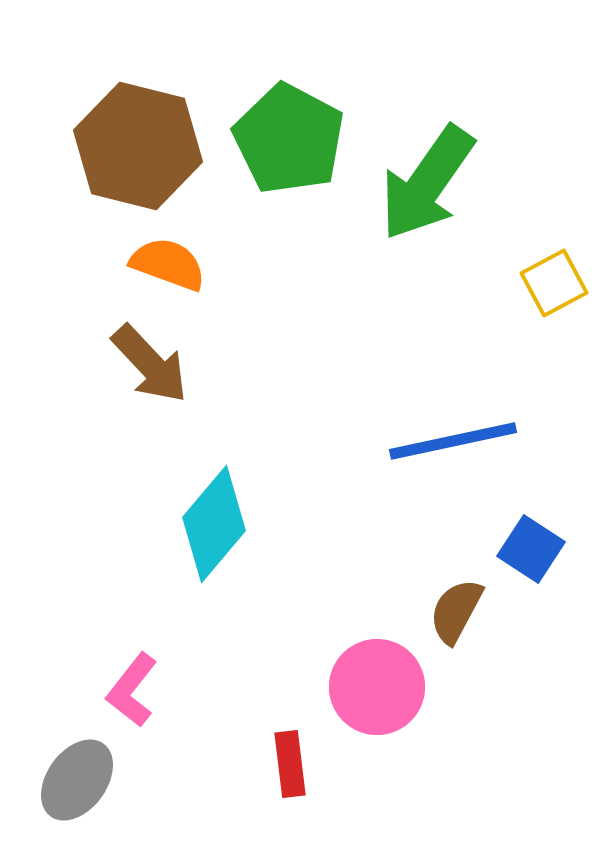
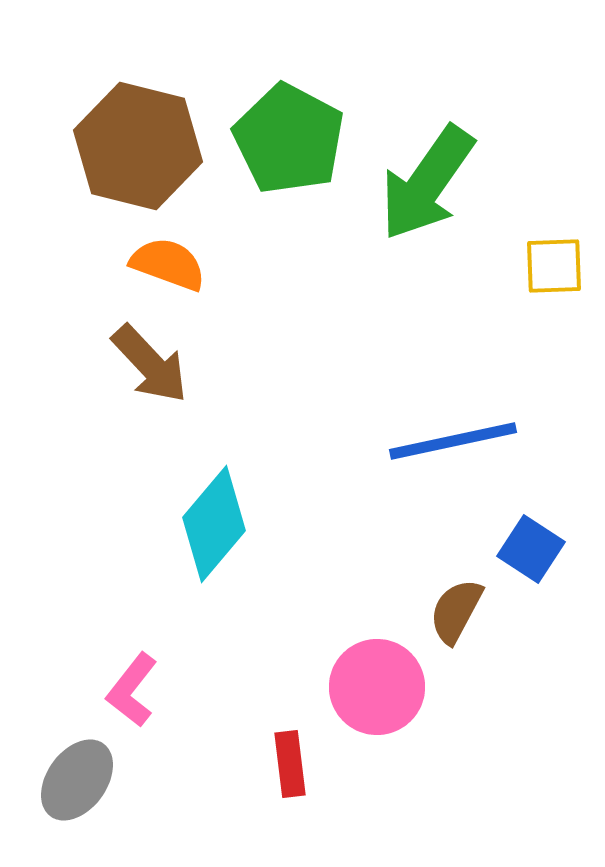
yellow square: moved 17 px up; rotated 26 degrees clockwise
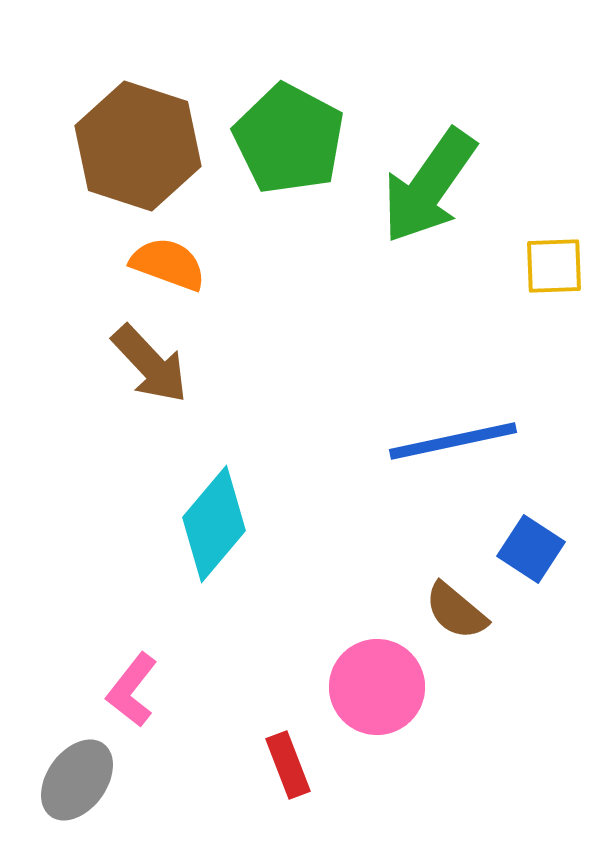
brown hexagon: rotated 4 degrees clockwise
green arrow: moved 2 px right, 3 px down
brown semicircle: rotated 78 degrees counterclockwise
red rectangle: moved 2 px left, 1 px down; rotated 14 degrees counterclockwise
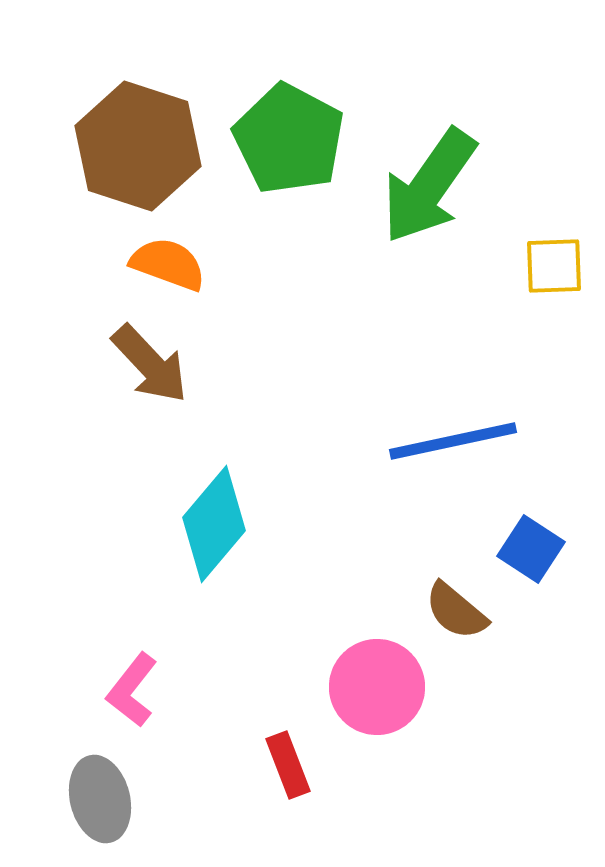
gray ellipse: moved 23 px right, 19 px down; rotated 50 degrees counterclockwise
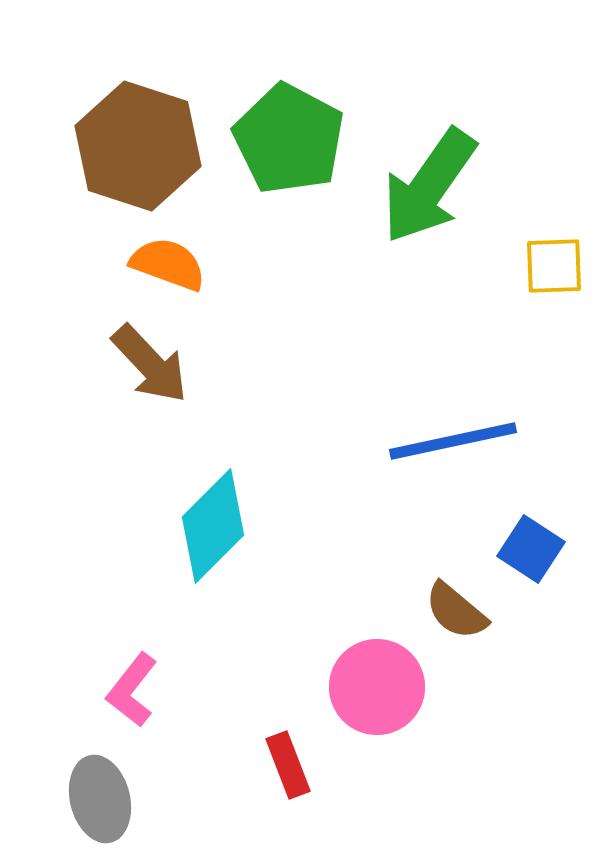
cyan diamond: moved 1 px left, 2 px down; rotated 5 degrees clockwise
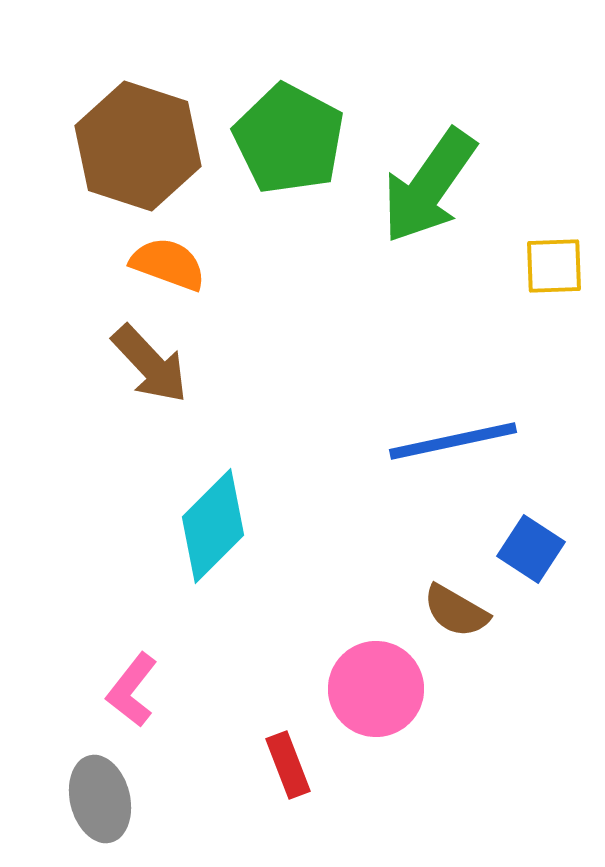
brown semicircle: rotated 10 degrees counterclockwise
pink circle: moved 1 px left, 2 px down
